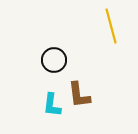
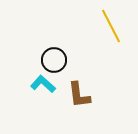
yellow line: rotated 12 degrees counterclockwise
cyan L-shape: moved 9 px left, 21 px up; rotated 125 degrees clockwise
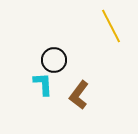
cyan L-shape: rotated 45 degrees clockwise
brown L-shape: rotated 44 degrees clockwise
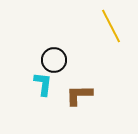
cyan L-shape: rotated 10 degrees clockwise
brown L-shape: rotated 52 degrees clockwise
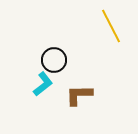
cyan L-shape: rotated 45 degrees clockwise
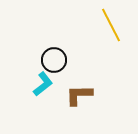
yellow line: moved 1 px up
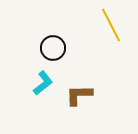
black circle: moved 1 px left, 12 px up
cyan L-shape: moved 1 px up
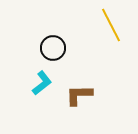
cyan L-shape: moved 1 px left
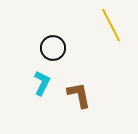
cyan L-shape: rotated 25 degrees counterclockwise
brown L-shape: rotated 80 degrees clockwise
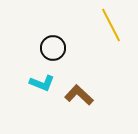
cyan L-shape: rotated 85 degrees clockwise
brown L-shape: rotated 36 degrees counterclockwise
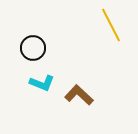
black circle: moved 20 px left
